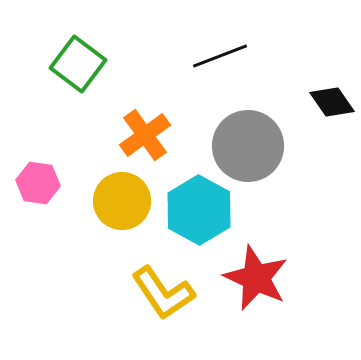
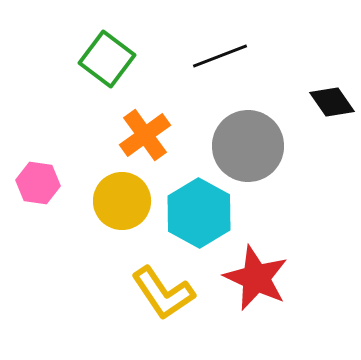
green square: moved 29 px right, 5 px up
cyan hexagon: moved 3 px down
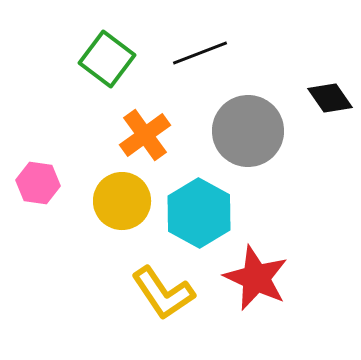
black line: moved 20 px left, 3 px up
black diamond: moved 2 px left, 4 px up
gray circle: moved 15 px up
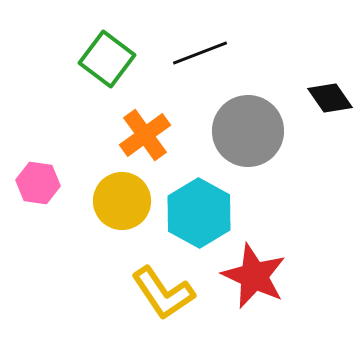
red star: moved 2 px left, 2 px up
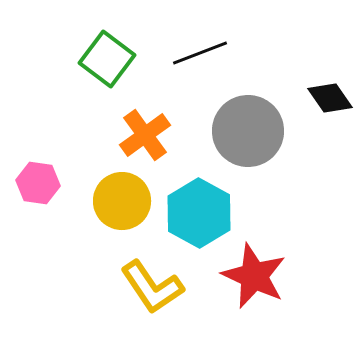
yellow L-shape: moved 11 px left, 6 px up
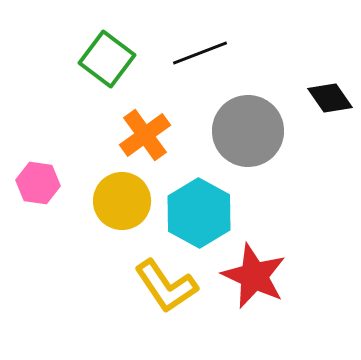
yellow L-shape: moved 14 px right, 1 px up
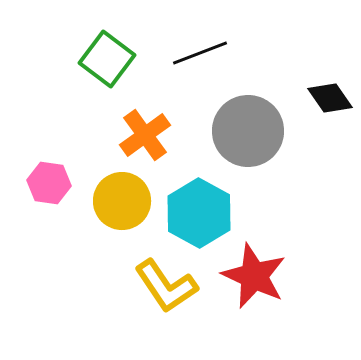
pink hexagon: moved 11 px right
